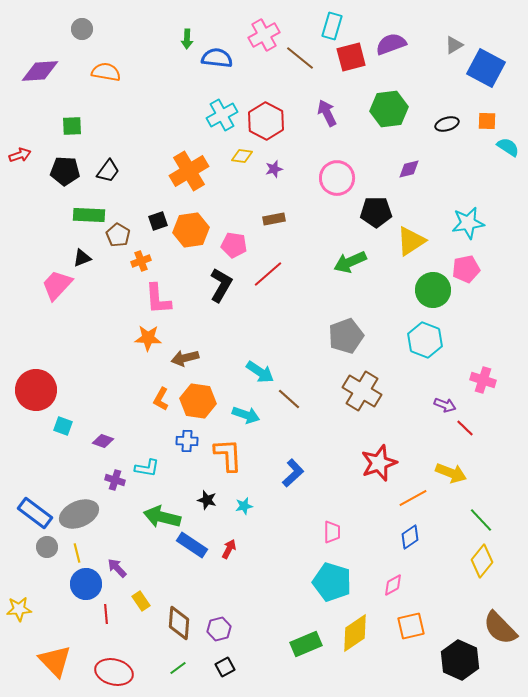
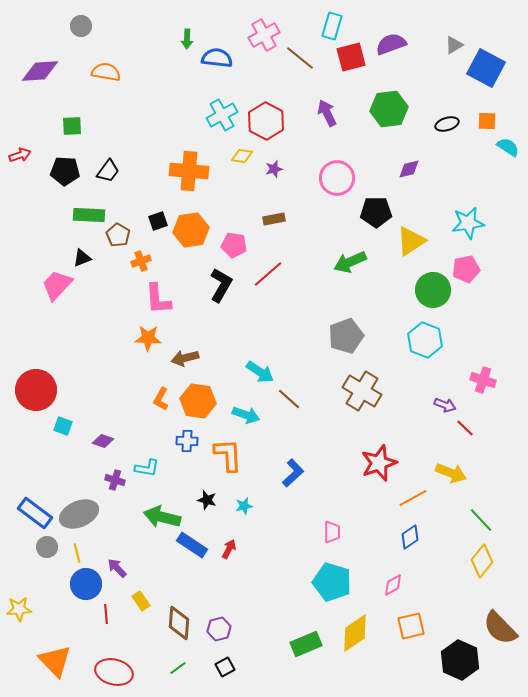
gray circle at (82, 29): moved 1 px left, 3 px up
orange cross at (189, 171): rotated 36 degrees clockwise
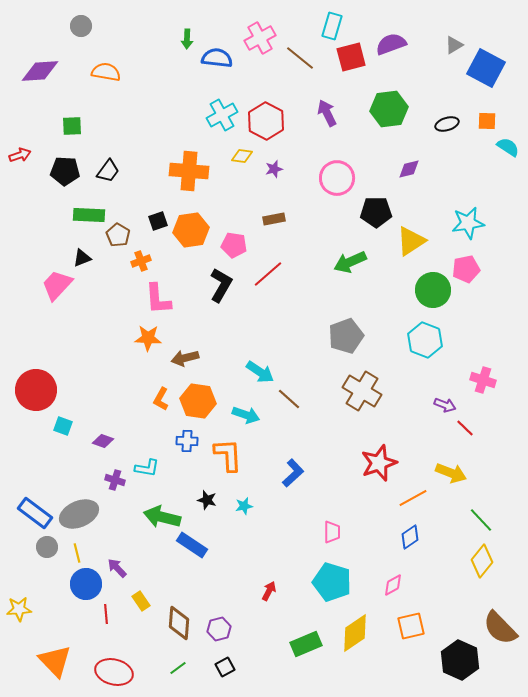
pink cross at (264, 35): moved 4 px left, 3 px down
red arrow at (229, 549): moved 40 px right, 42 px down
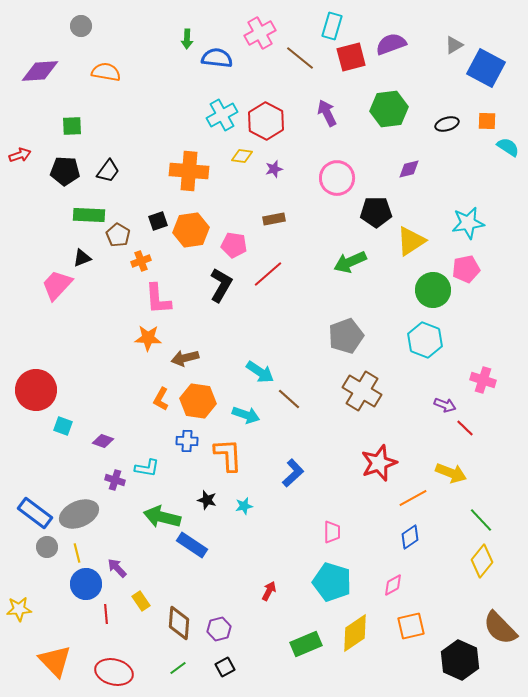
pink cross at (260, 38): moved 5 px up
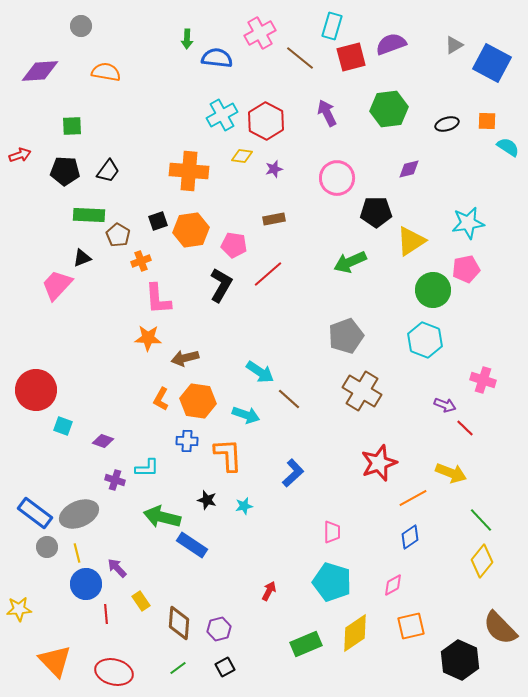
blue square at (486, 68): moved 6 px right, 5 px up
cyan L-shape at (147, 468): rotated 10 degrees counterclockwise
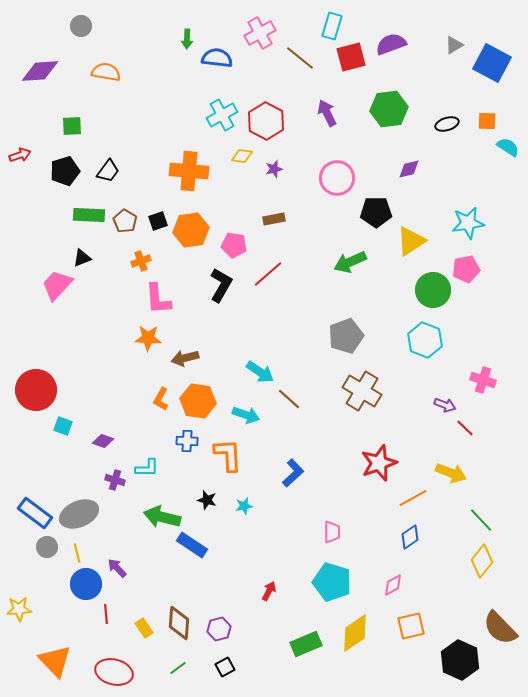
black pentagon at (65, 171): rotated 20 degrees counterclockwise
brown pentagon at (118, 235): moved 7 px right, 14 px up
yellow rectangle at (141, 601): moved 3 px right, 27 px down
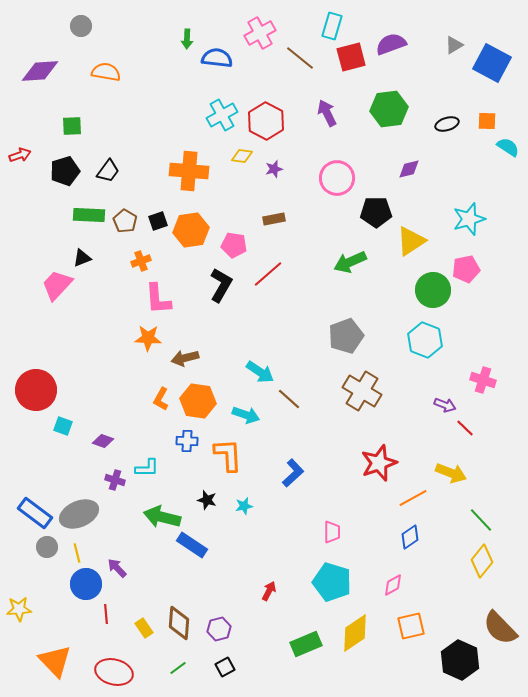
cyan star at (468, 223): moved 1 px right, 4 px up; rotated 8 degrees counterclockwise
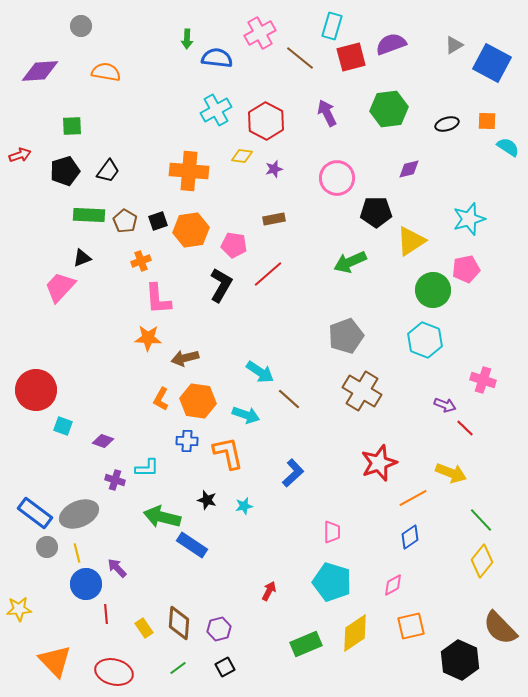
cyan cross at (222, 115): moved 6 px left, 5 px up
pink trapezoid at (57, 285): moved 3 px right, 2 px down
orange L-shape at (228, 455): moved 2 px up; rotated 9 degrees counterclockwise
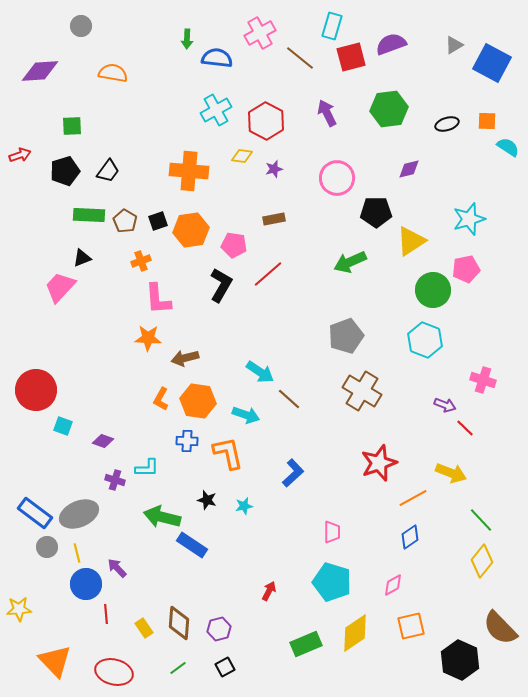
orange semicircle at (106, 72): moved 7 px right, 1 px down
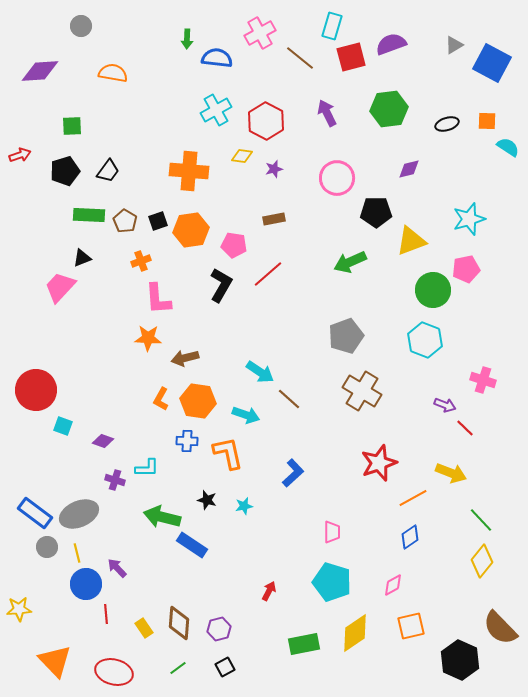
yellow triangle at (411, 241): rotated 12 degrees clockwise
green rectangle at (306, 644): moved 2 px left; rotated 12 degrees clockwise
